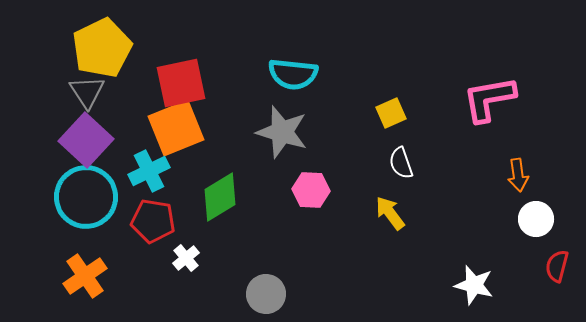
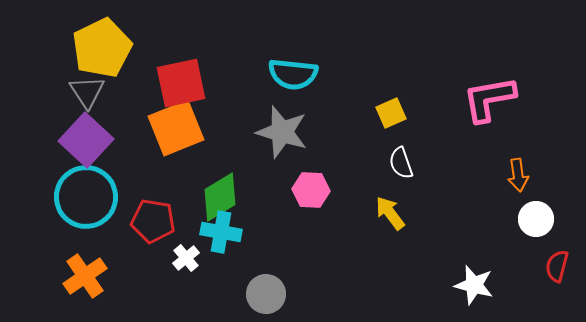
cyan cross: moved 72 px right, 61 px down; rotated 36 degrees clockwise
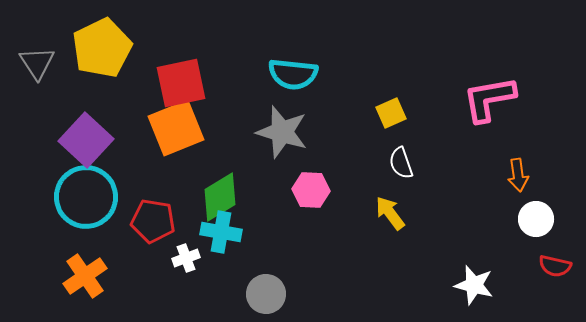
gray triangle: moved 50 px left, 29 px up
white cross: rotated 20 degrees clockwise
red semicircle: moved 2 px left; rotated 92 degrees counterclockwise
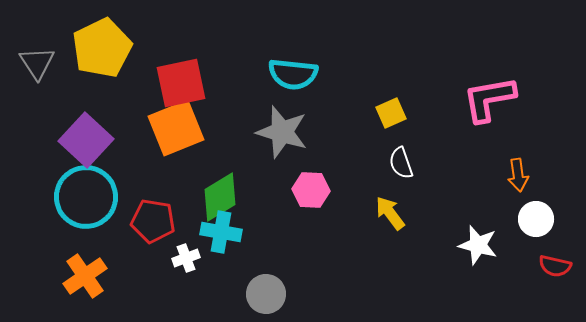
white star: moved 4 px right, 40 px up
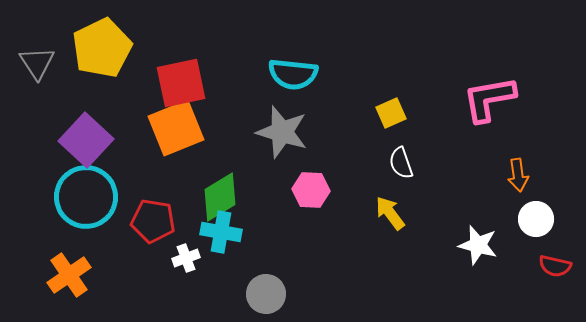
orange cross: moved 16 px left, 1 px up
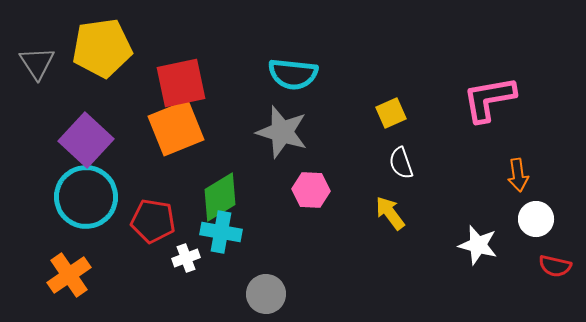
yellow pentagon: rotated 18 degrees clockwise
